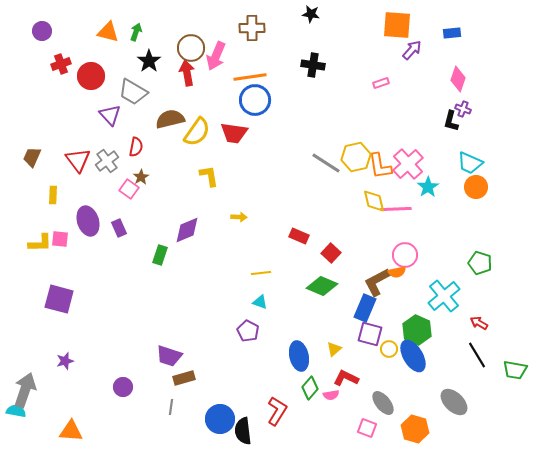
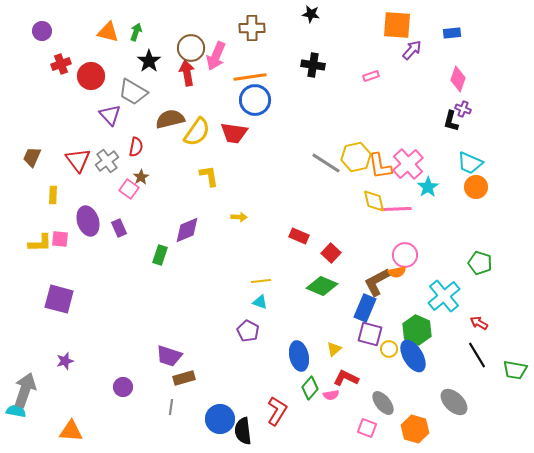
pink rectangle at (381, 83): moved 10 px left, 7 px up
yellow line at (261, 273): moved 8 px down
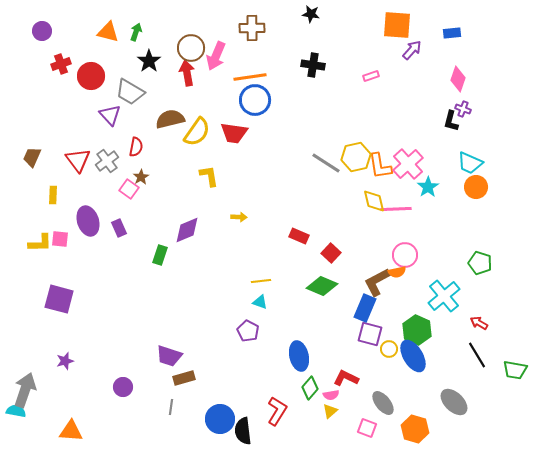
gray trapezoid at (133, 92): moved 3 px left
yellow triangle at (334, 349): moved 4 px left, 62 px down
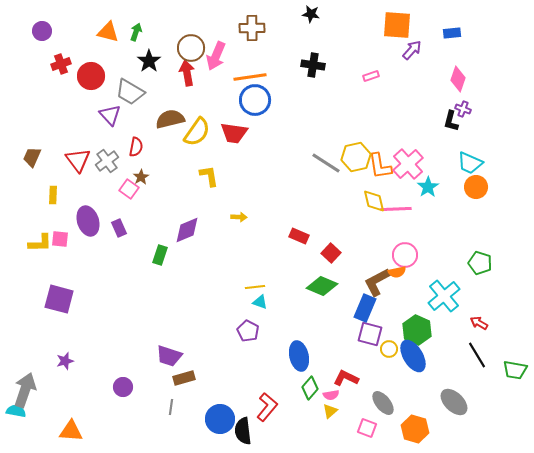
yellow line at (261, 281): moved 6 px left, 6 px down
red L-shape at (277, 411): moved 10 px left, 4 px up; rotated 8 degrees clockwise
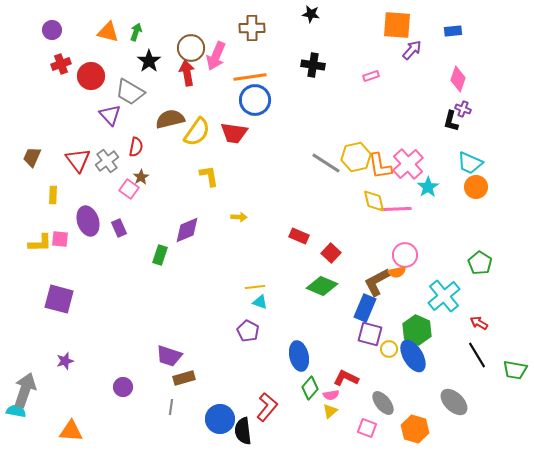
purple circle at (42, 31): moved 10 px right, 1 px up
blue rectangle at (452, 33): moved 1 px right, 2 px up
green pentagon at (480, 263): rotated 15 degrees clockwise
